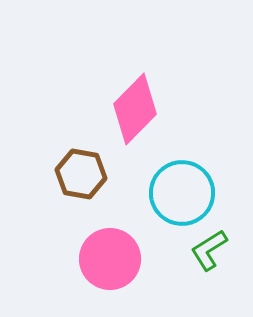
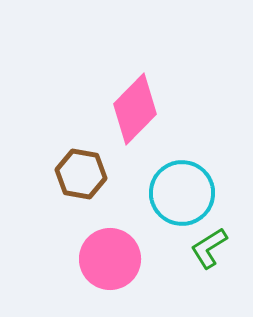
green L-shape: moved 2 px up
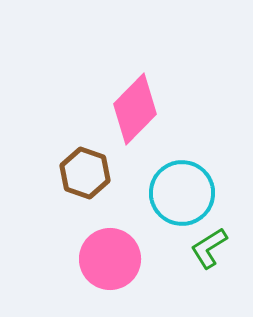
brown hexagon: moved 4 px right, 1 px up; rotated 9 degrees clockwise
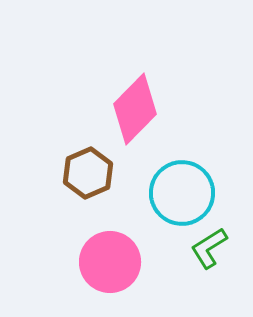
brown hexagon: moved 3 px right; rotated 18 degrees clockwise
pink circle: moved 3 px down
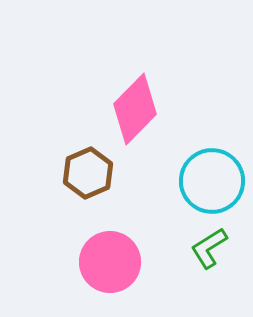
cyan circle: moved 30 px right, 12 px up
